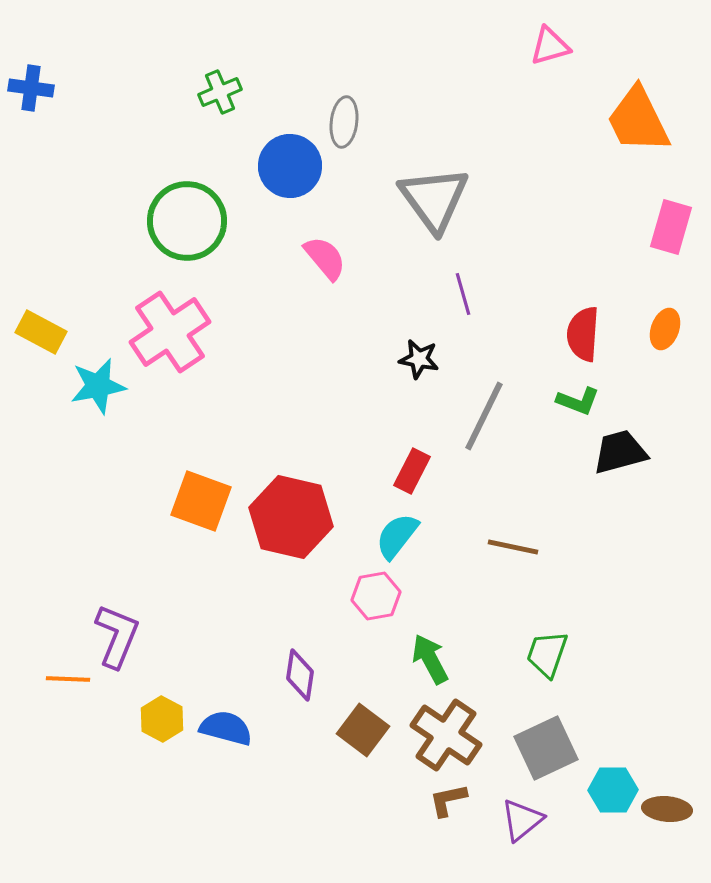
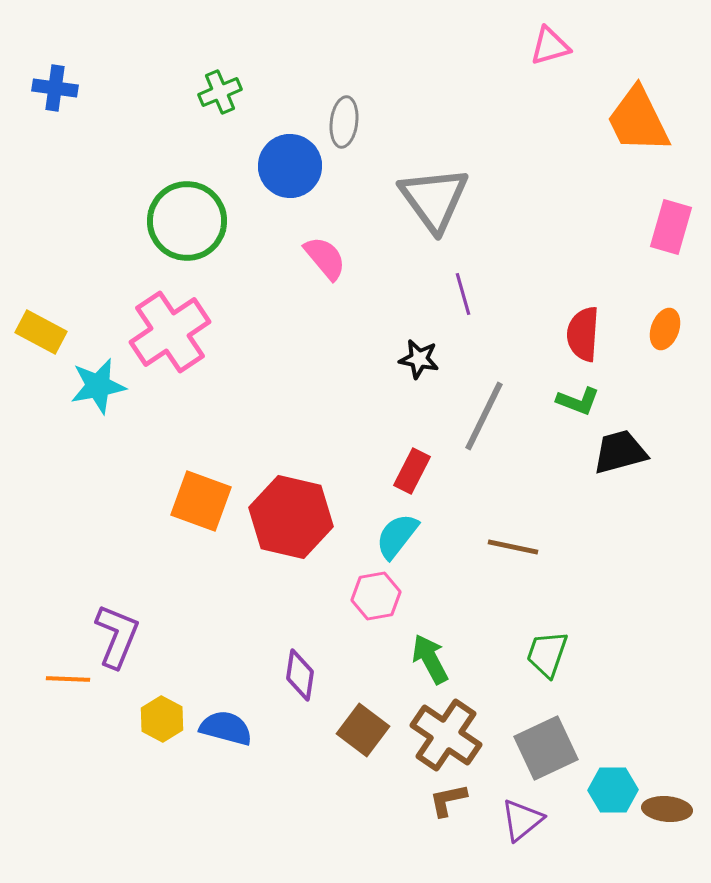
blue cross: moved 24 px right
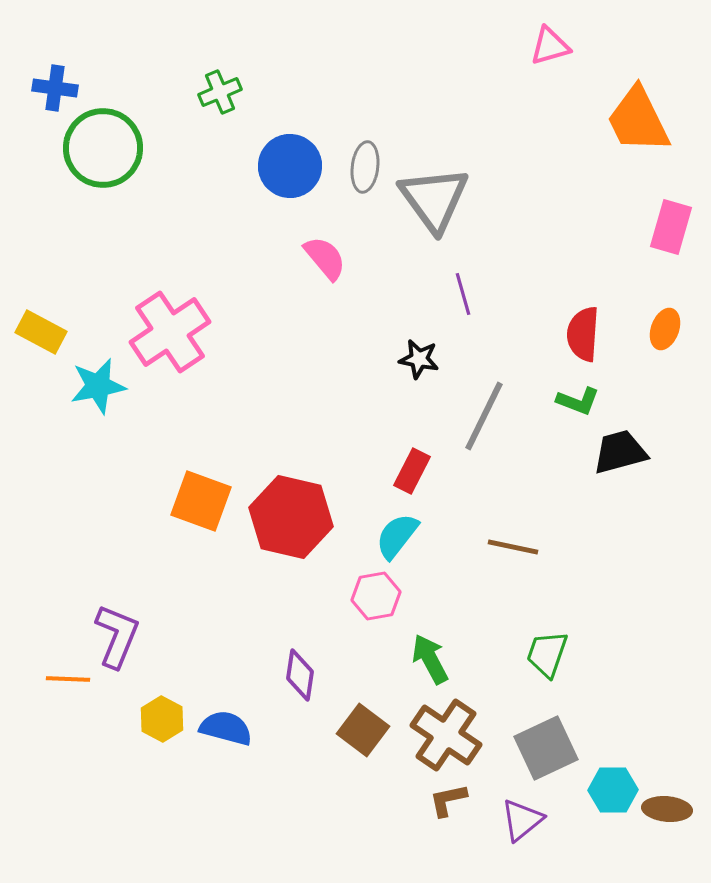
gray ellipse: moved 21 px right, 45 px down
green circle: moved 84 px left, 73 px up
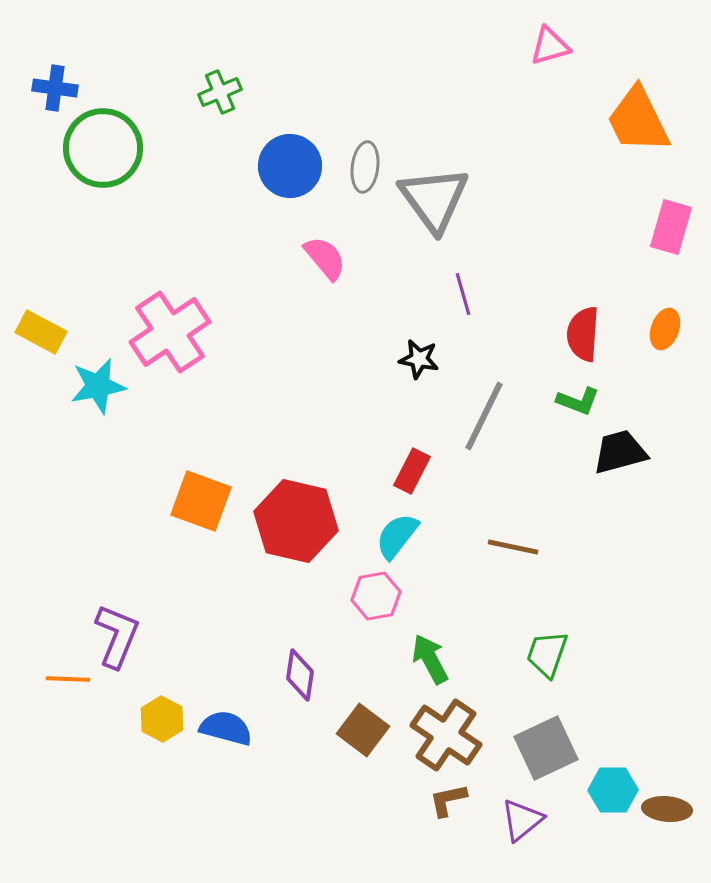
red hexagon: moved 5 px right, 4 px down
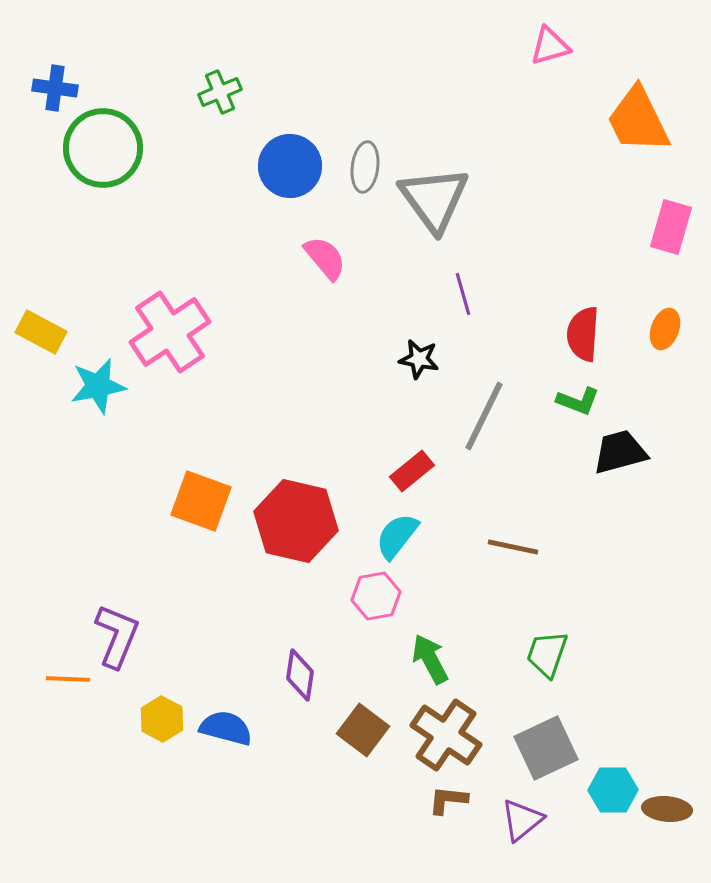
red rectangle: rotated 24 degrees clockwise
brown L-shape: rotated 18 degrees clockwise
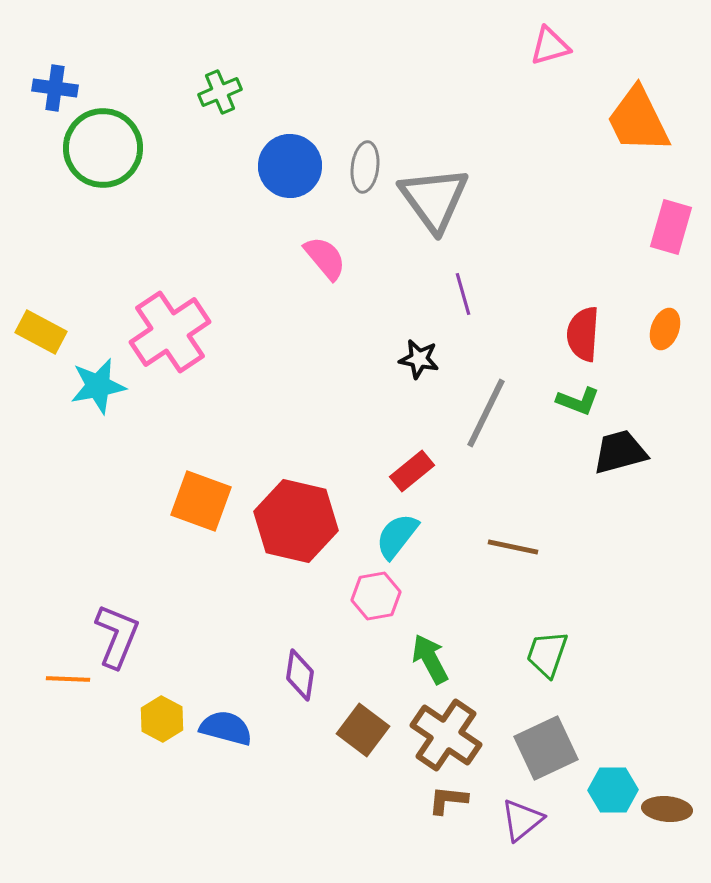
gray line: moved 2 px right, 3 px up
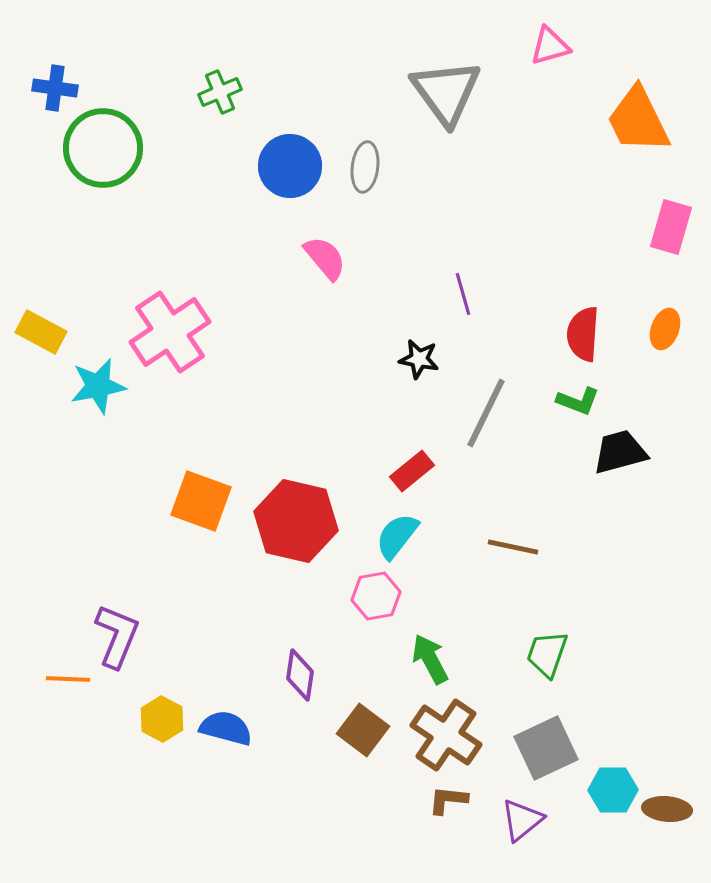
gray triangle: moved 12 px right, 107 px up
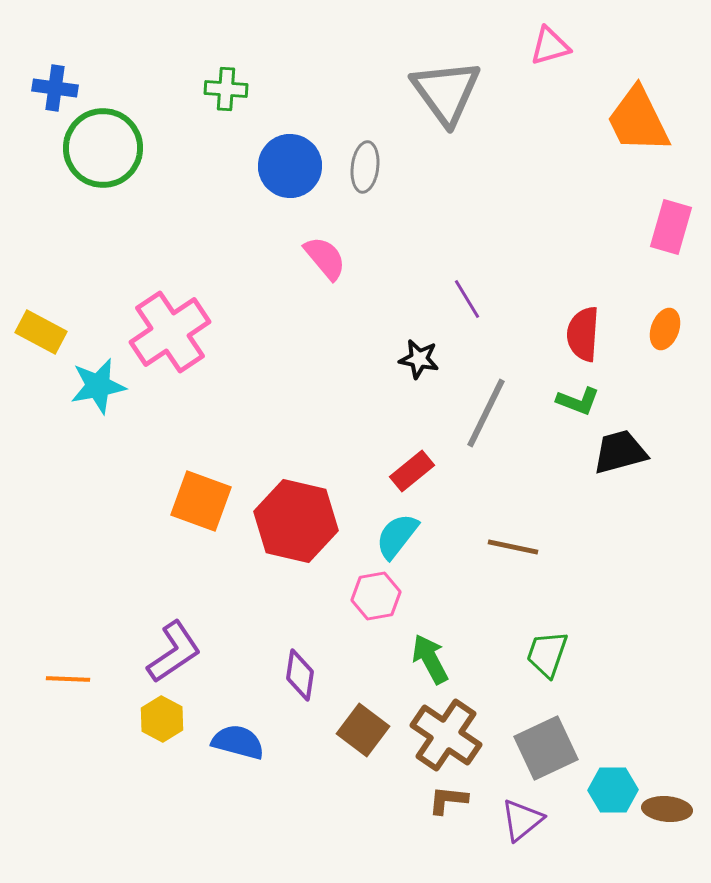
green cross: moved 6 px right, 3 px up; rotated 27 degrees clockwise
purple line: moved 4 px right, 5 px down; rotated 15 degrees counterclockwise
purple L-shape: moved 57 px right, 16 px down; rotated 34 degrees clockwise
blue semicircle: moved 12 px right, 14 px down
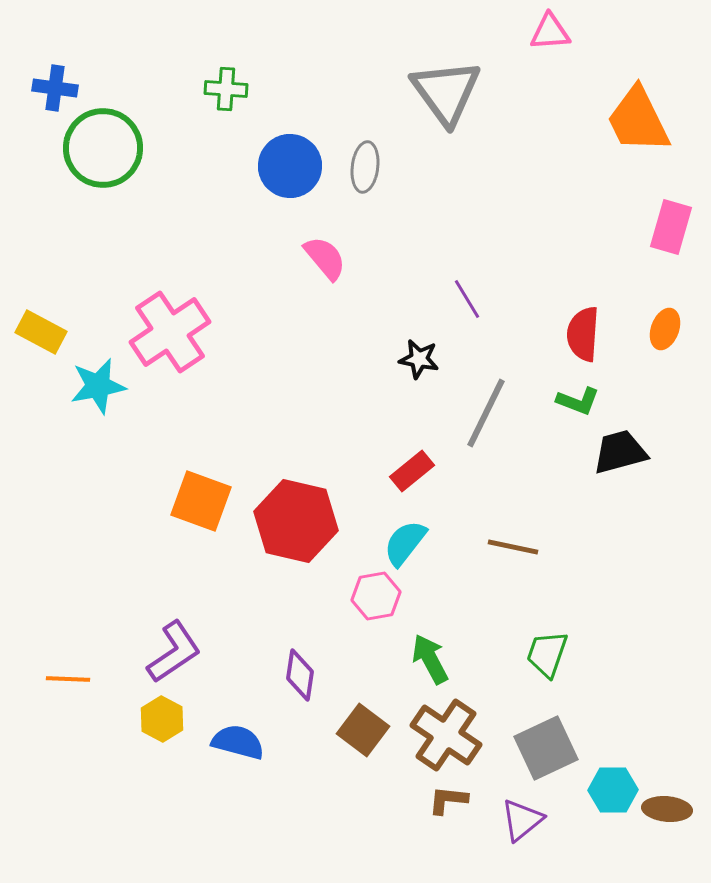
pink triangle: moved 14 px up; rotated 12 degrees clockwise
cyan semicircle: moved 8 px right, 7 px down
